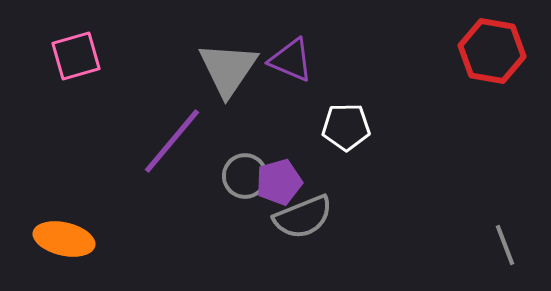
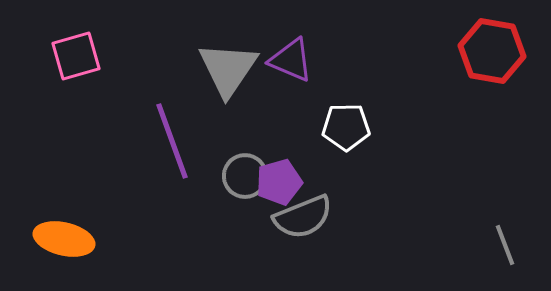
purple line: rotated 60 degrees counterclockwise
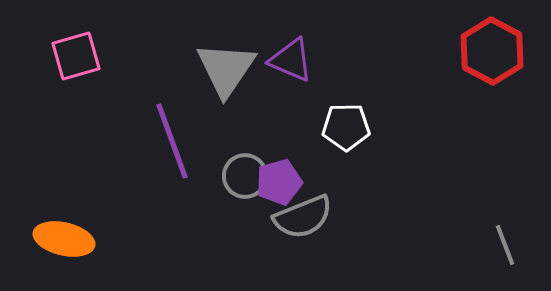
red hexagon: rotated 18 degrees clockwise
gray triangle: moved 2 px left
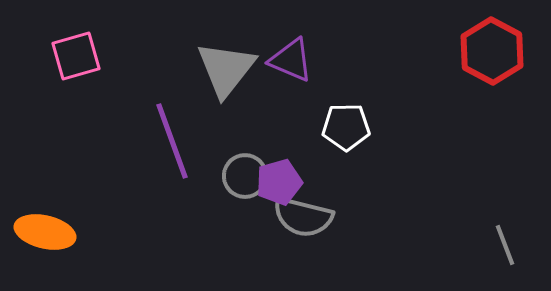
gray triangle: rotated 4 degrees clockwise
gray semicircle: rotated 36 degrees clockwise
orange ellipse: moved 19 px left, 7 px up
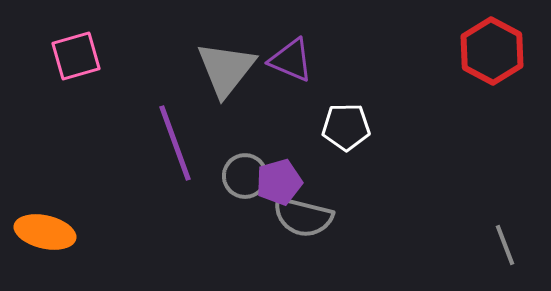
purple line: moved 3 px right, 2 px down
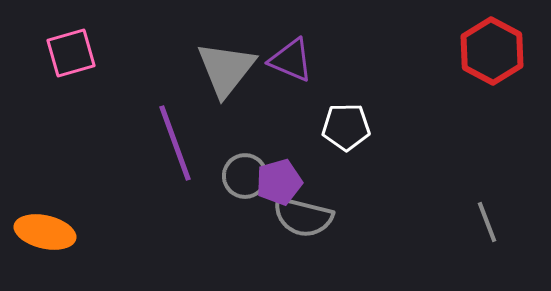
pink square: moved 5 px left, 3 px up
gray line: moved 18 px left, 23 px up
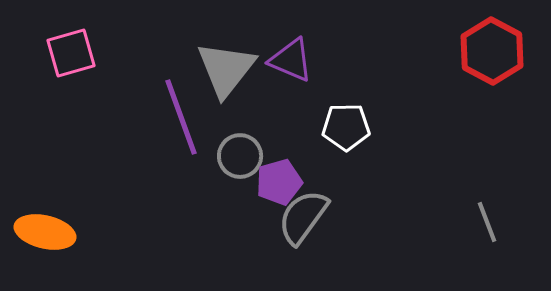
purple line: moved 6 px right, 26 px up
gray circle: moved 5 px left, 20 px up
gray semicircle: rotated 112 degrees clockwise
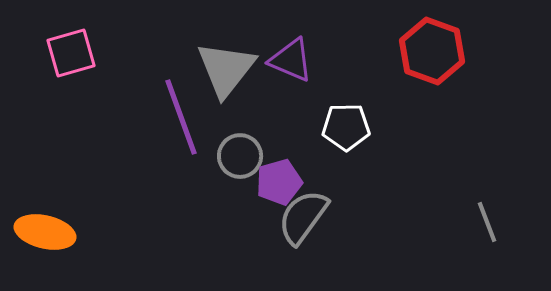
red hexagon: moved 60 px left; rotated 8 degrees counterclockwise
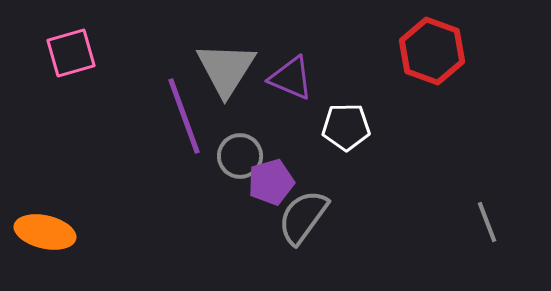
purple triangle: moved 18 px down
gray triangle: rotated 6 degrees counterclockwise
purple line: moved 3 px right, 1 px up
purple pentagon: moved 8 px left
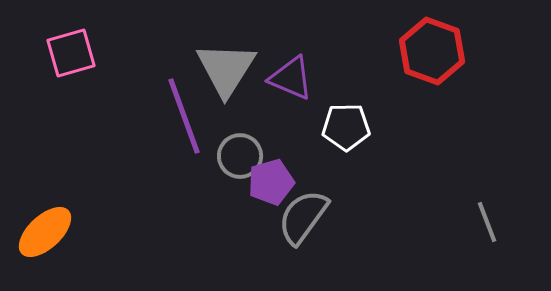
orange ellipse: rotated 56 degrees counterclockwise
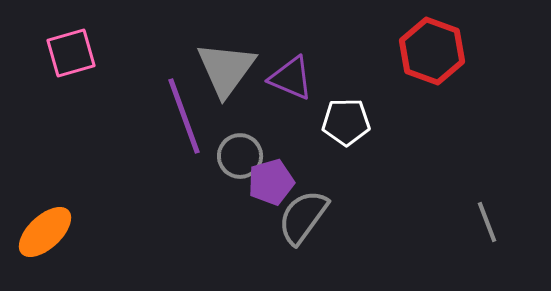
gray triangle: rotated 4 degrees clockwise
white pentagon: moved 5 px up
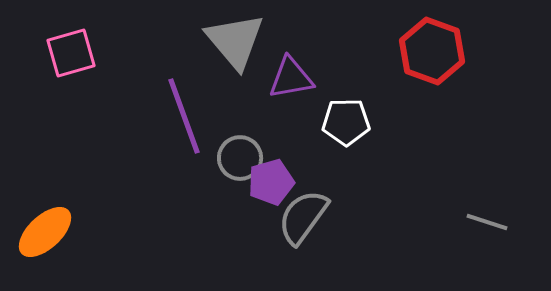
gray triangle: moved 9 px right, 28 px up; rotated 16 degrees counterclockwise
purple triangle: rotated 33 degrees counterclockwise
gray circle: moved 2 px down
gray line: rotated 51 degrees counterclockwise
